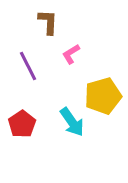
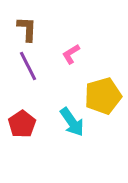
brown L-shape: moved 21 px left, 7 px down
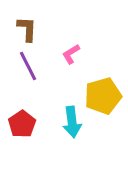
cyan arrow: rotated 28 degrees clockwise
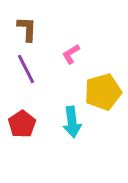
purple line: moved 2 px left, 3 px down
yellow pentagon: moved 4 px up
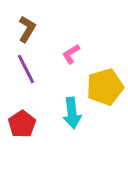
brown L-shape: rotated 28 degrees clockwise
yellow pentagon: moved 2 px right, 5 px up
cyan arrow: moved 9 px up
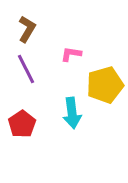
pink L-shape: rotated 40 degrees clockwise
yellow pentagon: moved 2 px up
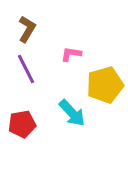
cyan arrow: rotated 36 degrees counterclockwise
red pentagon: rotated 24 degrees clockwise
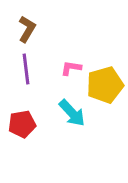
pink L-shape: moved 14 px down
purple line: rotated 20 degrees clockwise
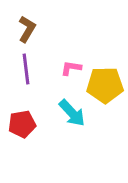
yellow pentagon: rotated 15 degrees clockwise
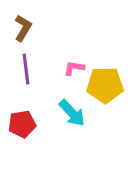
brown L-shape: moved 4 px left, 1 px up
pink L-shape: moved 3 px right
